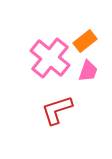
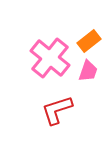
orange rectangle: moved 4 px right
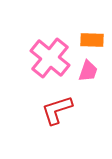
orange rectangle: moved 3 px right, 1 px up; rotated 40 degrees clockwise
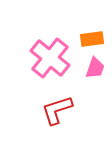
orange rectangle: moved 1 px up; rotated 10 degrees counterclockwise
pink trapezoid: moved 7 px right, 3 px up
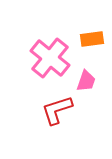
pink trapezoid: moved 9 px left, 13 px down
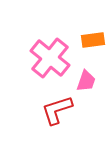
orange rectangle: moved 1 px right, 1 px down
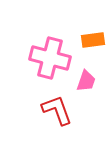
pink cross: rotated 24 degrees counterclockwise
red L-shape: rotated 88 degrees clockwise
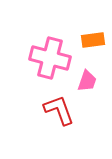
pink trapezoid: moved 1 px right
red L-shape: moved 2 px right
